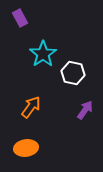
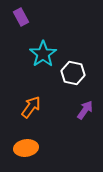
purple rectangle: moved 1 px right, 1 px up
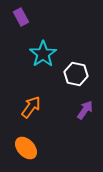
white hexagon: moved 3 px right, 1 px down
orange ellipse: rotated 55 degrees clockwise
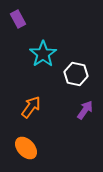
purple rectangle: moved 3 px left, 2 px down
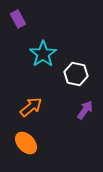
orange arrow: rotated 15 degrees clockwise
orange ellipse: moved 5 px up
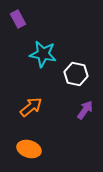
cyan star: rotated 28 degrees counterclockwise
orange ellipse: moved 3 px right, 6 px down; rotated 30 degrees counterclockwise
